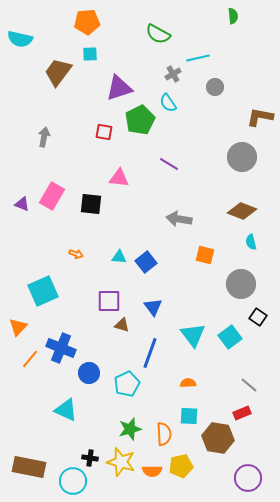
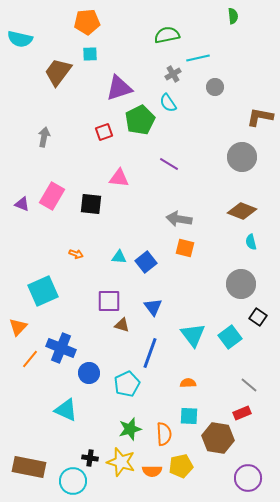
green semicircle at (158, 34): moved 9 px right, 1 px down; rotated 140 degrees clockwise
red square at (104, 132): rotated 30 degrees counterclockwise
orange square at (205, 255): moved 20 px left, 7 px up
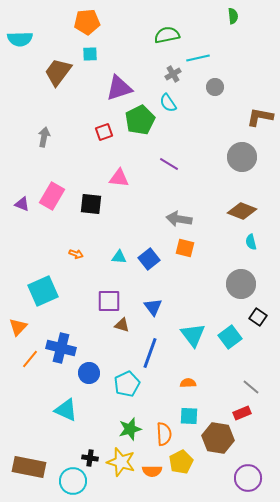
cyan semicircle at (20, 39): rotated 15 degrees counterclockwise
blue square at (146, 262): moved 3 px right, 3 px up
blue cross at (61, 348): rotated 8 degrees counterclockwise
gray line at (249, 385): moved 2 px right, 2 px down
yellow pentagon at (181, 466): moved 4 px up; rotated 15 degrees counterclockwise
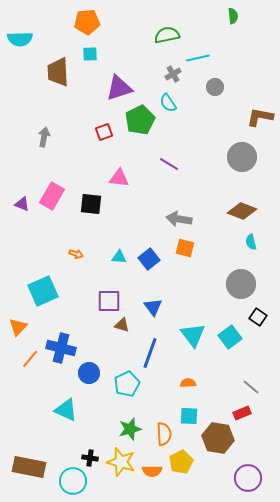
brown trapezoid at (58, 72): rotated 40 degrees counterclockwise
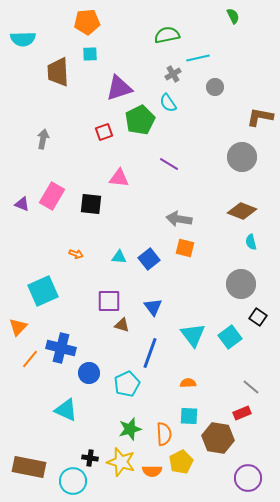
green semicircle at (233, 16): rotated 21 degrees counterclockwise
cyan semicircle at (20, 39): moved 3 px right
gray arrow at (44, 137): moved 1 px left, 2 px down
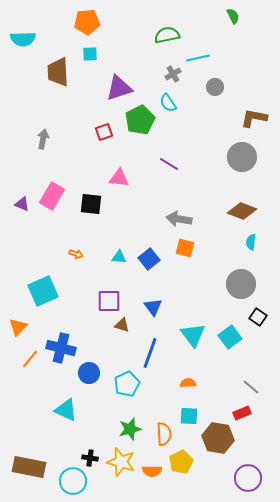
brown L-shape at (260, 117): moved 6 px left, 1 px down
cyan semicircle at (251, 242): rotated 21 degrees clockwise
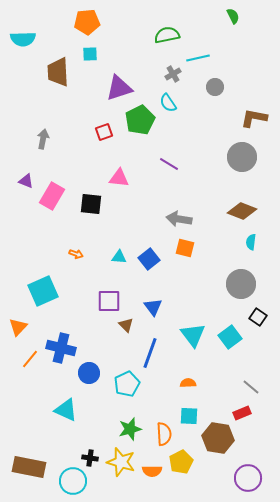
purple triangle at (22, 204): moved 4 px right, 23 px up
brown triangle at (122, 325): moved 4 px right; rotated 28 degrees clockwise
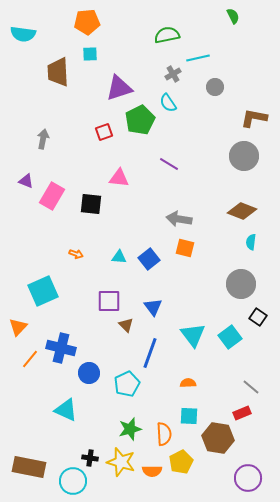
cyan semicircle at (23, 39): moved 5 px up; rotated 10 degrees clockwise
gray circle at (242, 157): moved 2 px right, 1 px up
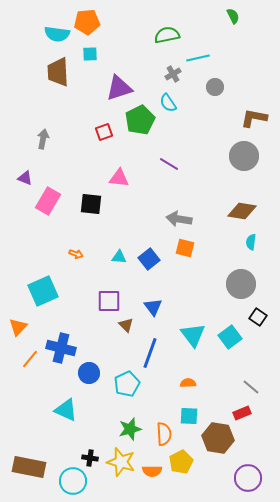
cyan semicircle at (23, 34): moved 34 px right
purple triangle at (26, 181): moved 1 px left, 3 px up
pink rectangle at (52, 196): moved 4 px left, 5 px down
brown diamond at (242, 211): rotated 12 degrees counterclockwise
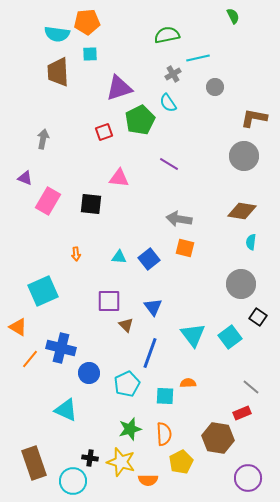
orange arrow at (76, 254): rotated 64 degrees clockwise
orange triangle at (18, 327): rotated 42 degrees counterclockwise
cyan square at (189, 416): moved 24 px left, 20 px up
brown rectangle at (29, 467): moved 5 px right, 4 px up; rotated 60 degrees clockwise
orange semicircle at (152, 471): moved 4 px left, 9 px down
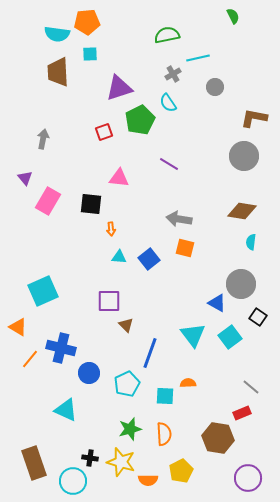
purple triangle at (25, 178): rotated 28 degrees clockwise
orange arrow at (76, 254): moved 35 px right, 25 px up
blue triangle at (153, 307): moved 64 px right, 4 px up; rotated 24 degrees counterclockwise
yellow pentagon at (181, 462): moved 9 px down
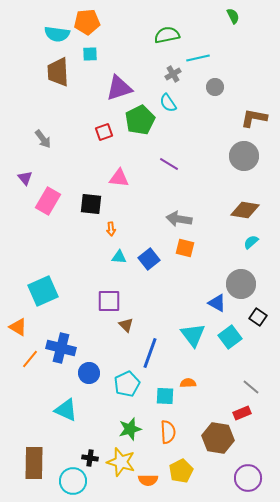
gray arrow at (43, 139): rotated 132 degrees clockwise
brown diamond at (242, 211): moved 3 px right, 1 px up
cyan semicircle at (251, 242): rotated 42 degrees clockwise
orange semicircle at (164, 434): moved 4 px right, 2 px up
brown rectangle at (34, 463): rotated 20 degrees clockwise
